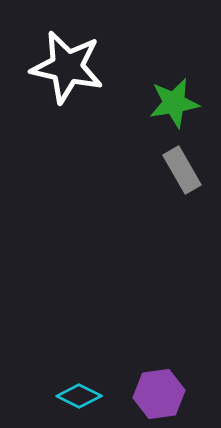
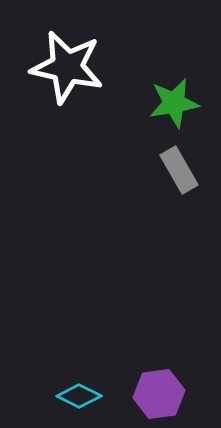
gray rectangle: moved 3 px left
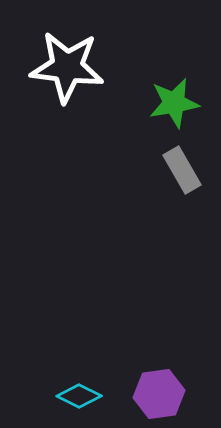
white star: rotated 6 degrees counterclockwise
gray rectangle: moved 3 px right
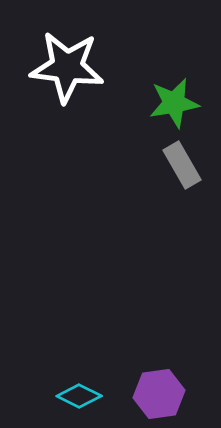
gray rectangle: moved 5 px up
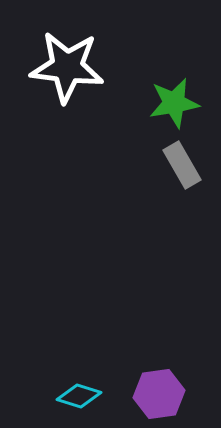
cyan diamond: rotated 9 degrees counterclockwise
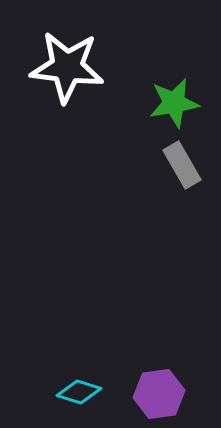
cyan diamond: moved 4 px up
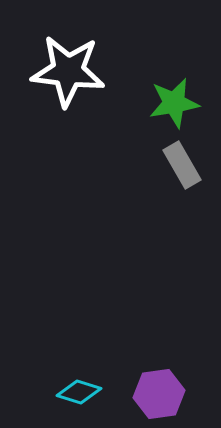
white star: moved 1 px right, 4 px down
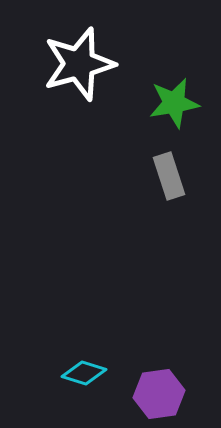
white star: moved 11 px right, 7 px up; rotated 22 degrees counterclockwise
gray rectangle: moved 13 px left, 11 px down; rotated 12 degrees clockwise
cyan diamond: moved 5 px right, 19 px up
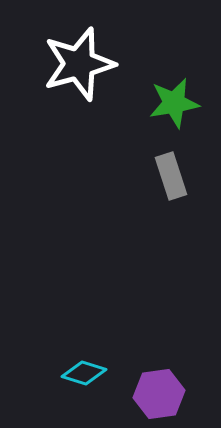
gray rectangle: moved 2 px right
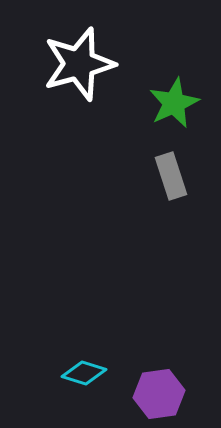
green star: rotated 15 degrees counterclockwise
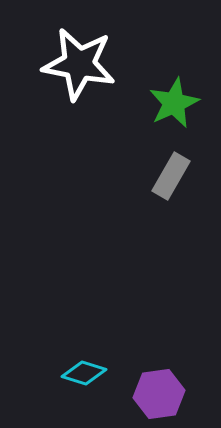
white star: rotated 26 degrees clockwise
gray rectangle: rotated 48 degrees clockwise
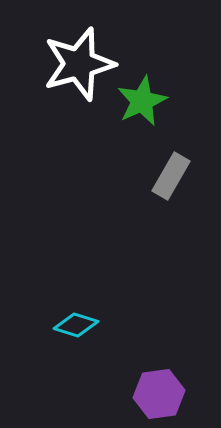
white star: rotated 26 degrees counterclockwise
green star: moved 32 px left, 2 px up
cyan diamond: moved 8 px left, 48 px up
